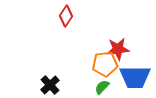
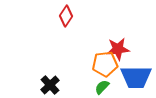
blue trapezoid: moved 1 px right
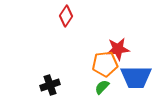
black cross: rotated 24 degrees clockwise
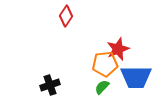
red star: rotated 15 degrees counterclockwise
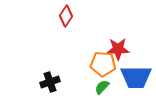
red star: rotated 20 degrees clockwise
orange pentagon: moved 2 px left; rotated 10 degrees clockwise
black cross: moved 3 px up
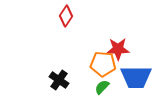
black cross: moved 9 px right, 2 px up; rotated 36 degrees counterclockwise
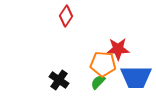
green semicircle: moved 4 px left, 5 px up
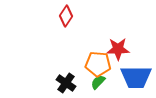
orange pentagon: moved 5 px left
black cross: moved 7 px right, 3 px down
